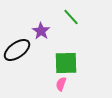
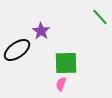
green line: moved 29 px right
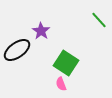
green line: moved 1 px left, 3 px down
green square: rotated 35 degrees clockwise
pink semicircle: rotated 40 degrees counterclockwise
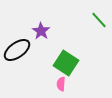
pink semicircle: rotated 24 degrees clockwise
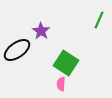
green line: rotated 66 degrees clockwise
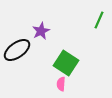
purple star: rotated 12 degrees clockwise
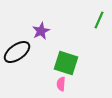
black ellipse: moved 2 px down
green square: rotated 15 degrees counterclockwise
